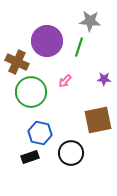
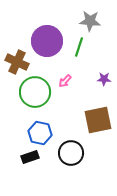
green circle: moved 4 px right
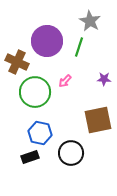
gray star: rotated 25 degrees clockwise
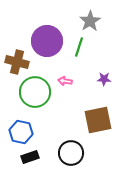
gray star: rotated 10 degrees clockwise
brown cross: rotated 10 degrees counterclockwise
pink arrow: rotated 56 degrees clockwise
blue hexagon: moved 19 px left, 1 px up
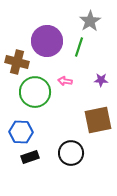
purple star: moved 3 px left, 1 px down
blue hexagon: rotated 10 degrees counterclockwise
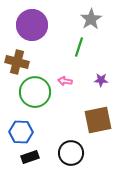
gray star: moved 1 px right, 2 px up
purple circle: moved 15 px left, 16 px up
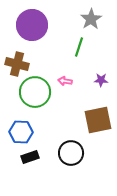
brown cross: moved 2 px down
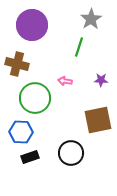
green circle: moved 6 px down
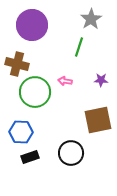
green circle: moved 6 px up
